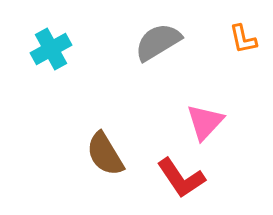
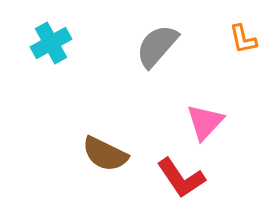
gray semicircle: moved 1 px left, 4 px down; rotated 18 degrees counterclockwise
cyan cross: moved 6 px up
brown semicircle: rotated 33 degrees counterclockwise
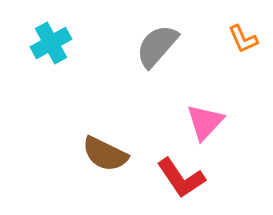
orange L-shape: rotated 12 degrees counterclockwise
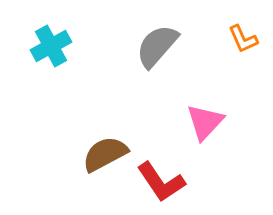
cyan cross: moved 3 px down
brown semicircle: rotated 126 degrees clockwise
red L-shape: moved 20 px left, 4 px down
